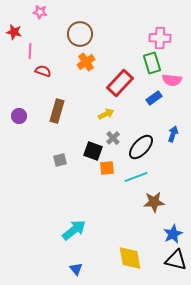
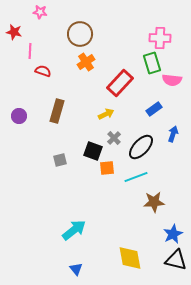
blue rectangle: moved 11 px down
gray cross: moved 1 px right
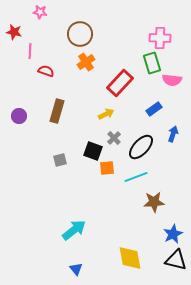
red semicircle: moved 3 px right
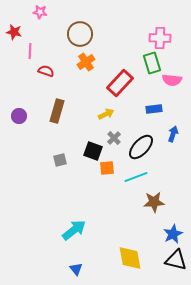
blue rectangle: rotated 28 degrees clockwise
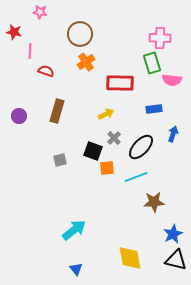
red rectangle: rotated 48 degrees clockwise
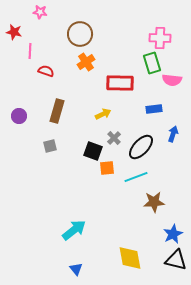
yellow arrow: moved 3 px left
gray square: moved 10 px left, 14 px up
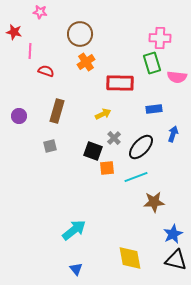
pink semicircle: moved 5 px right, 3 px up
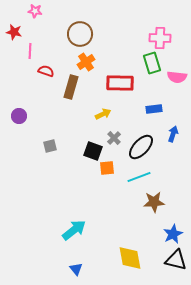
pink star: moved 5 px left, 1 px up
brown rectangle: moved 14 px right, 24 px up
cyan line: moved 3 px right
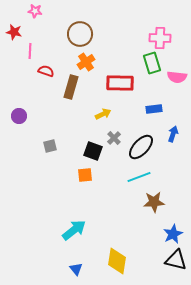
orange square: moved 22 px left, 7 px down
yellow diamond: moved 13 px left, 3 px down; rotated 20 degrees clockwise
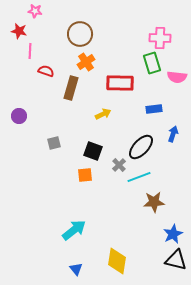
red star: moved 5 px right, 1 px up
brown rectangle: moved 1 px down
gray cross: moved 5 px right, 27 px down
gray square: moved 4 px right, 3 px up
